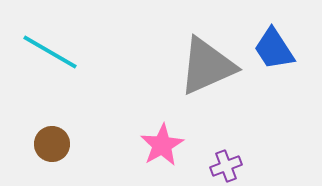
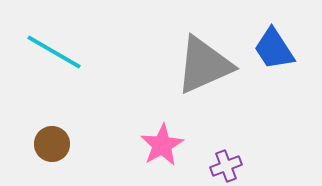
cyan line: moved 4 px right
gray triangle: moved 3 px left, 1 px up
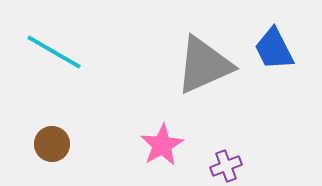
blue trapezoid: rotated 6 degrees clockwise
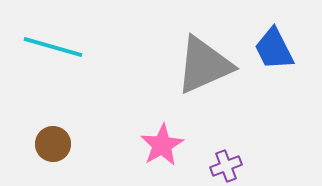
cyan line: moved 1 px left, 5 px up; rotated 14 degrees counterclockwise
brown circle: moved 1 px right
